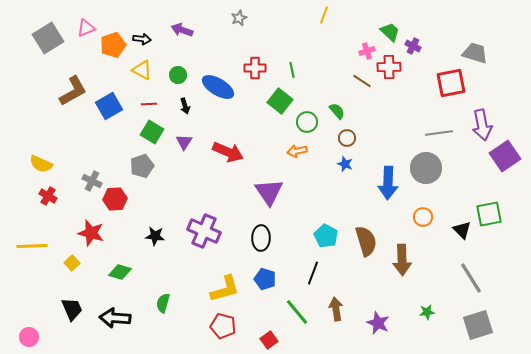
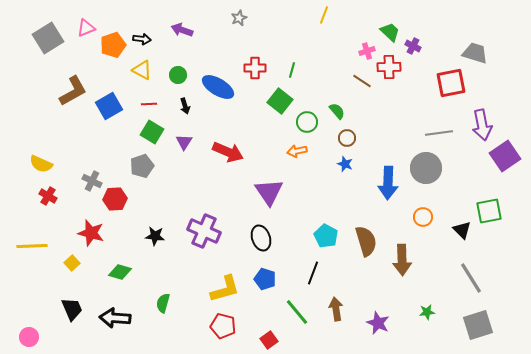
green line at (292, 70): rotated 28 degrees clockwise
green square at (489, 214): moved 3 px up
black ellipse at (261, 238): rotated 20 degrees counterclockwise
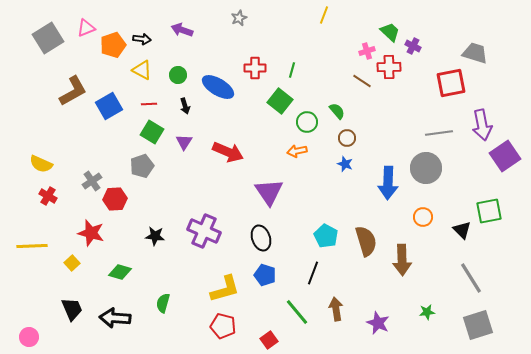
gray cross at (92, 181): rotated 30 degrees clockwise
blue pentagon at (265, 279): moved 4 px up
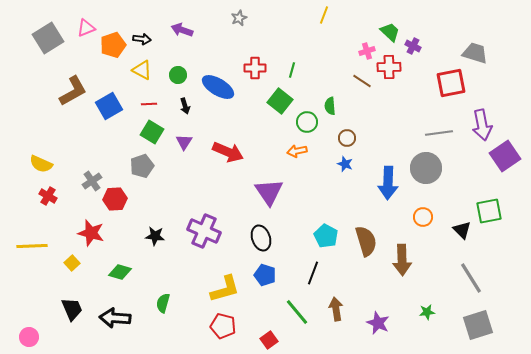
green semicircle at (337, 111): moved 7 px left, 5 px up; rotated 144 degrees counterclockwise
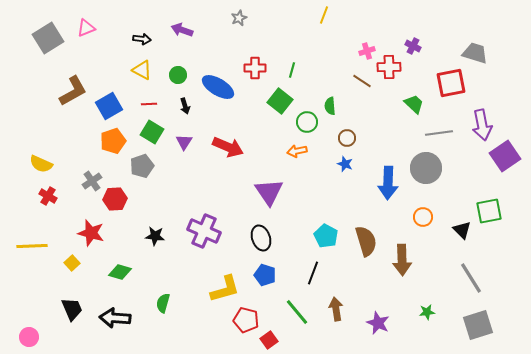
green trapezoid at (390, 32): moved 24 px right, 72 px down
orange pentagon at (113, 45): moved 96 px down
red arrow at (228, 152): moved 5 px up
red pentagon at (223, 326): moved 23 px right, 6 px up
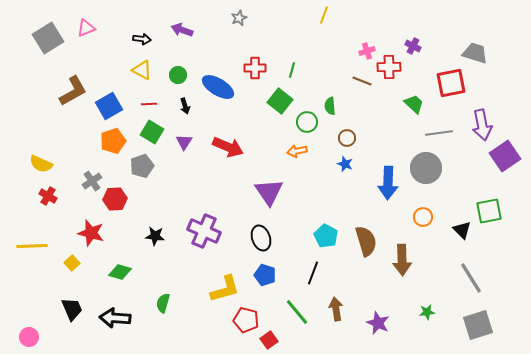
brown line at (362, 81): rotated 12 degrees counterclockwise
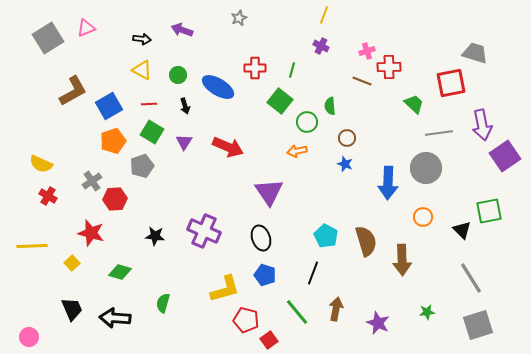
purple cross at (413, 46): moved 92 px left
brown arrow at (336, 309): rotated 20 degrees clockwise
